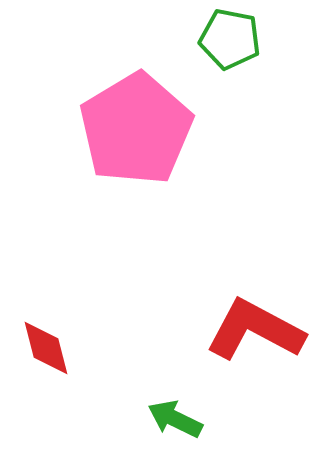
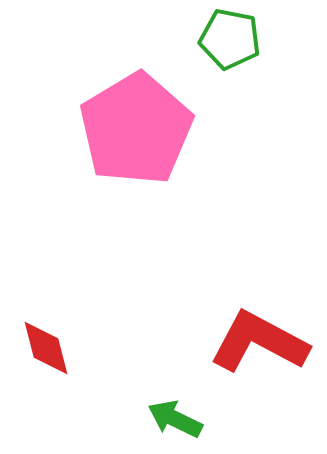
red L-shape: moved 4 px right, 12 px down
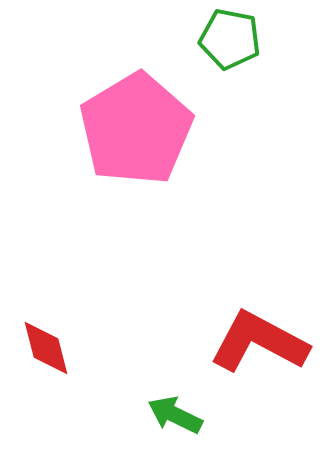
green arrow: moved 4 px up
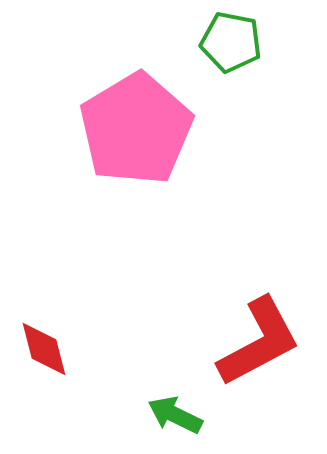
green pentagon: moved 1 px right, 3 px down
red L-shape: rotated 124 degrees clockwise
red diamond: moved 2 px left, 1 px down
